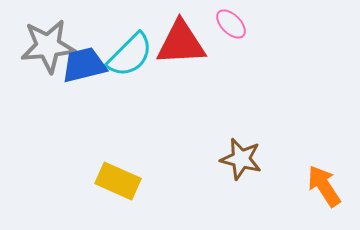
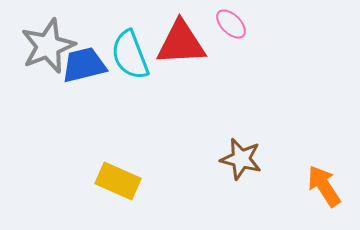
gray star: rotated 16 degrees counterclockwise
cyan semicircle: rotated 114 degrees clockwise
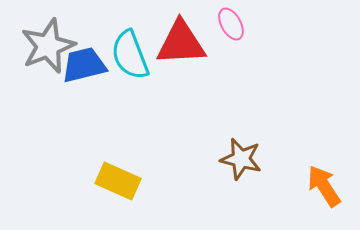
pink ellipse: rotated 16 degrees clockwise
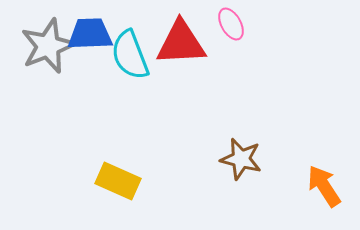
blue trapezoid: moved 6 px right, 31 px up; rotated 12 degrees clockwise
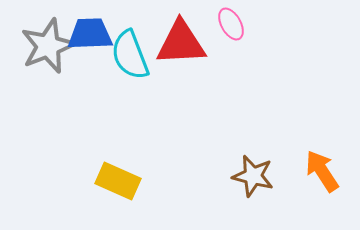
brown star: moved 12 px right, 17 px down
orange arrow: moved 2 px left, 15 px up
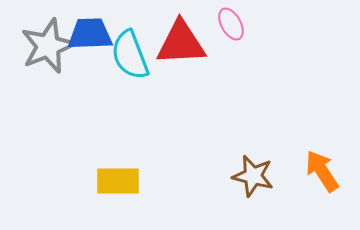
yellow rectangle: rotated 24 degrees counterclockwise
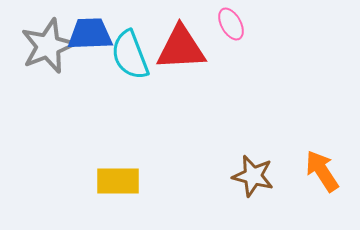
red triangle: moved 5 px down
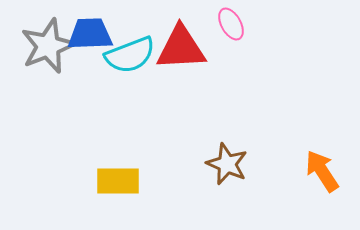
cyan semicircle: rotated 90 degrees counterclockwise
brown star: moved 26 px left, 12 px up; rotated 9 degrees clockwise
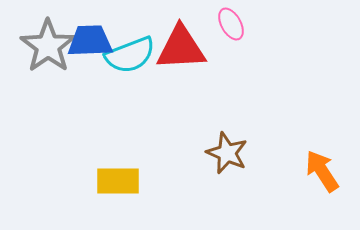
blue trapezoid: moved 7 px down
gray star: rotated 14 degrees counterclockwise
brown star: moved 11 px up
